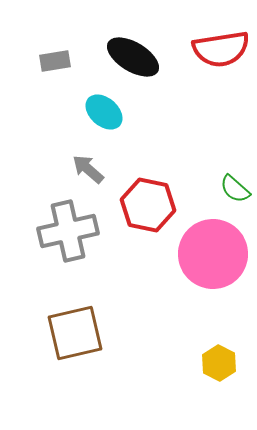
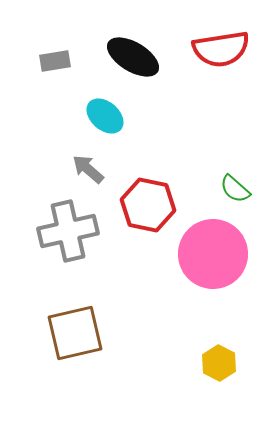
cyan ellipse: moved 1 px right, 4 px down
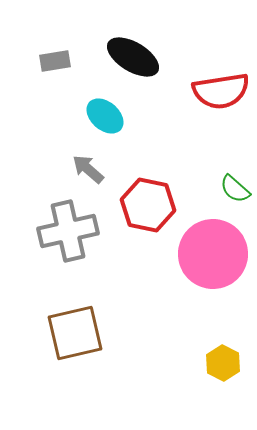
red semicircle: moved 42 px down
yellow hexagon: moved 4 px right
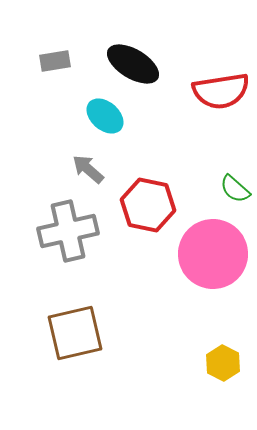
black ellipse: moved 7 px down
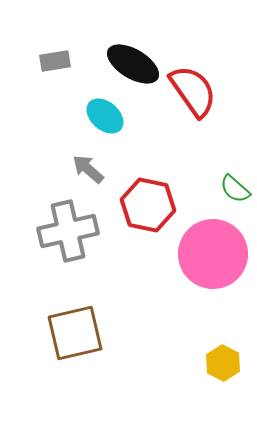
red semicircle: moved 28 px left; rotated 116 degrees counterclockwise
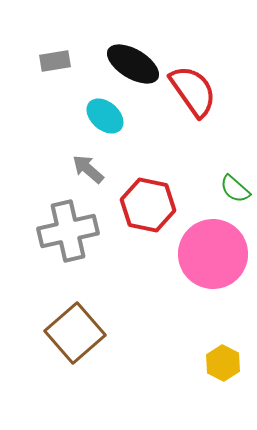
brown square: rotated 28 degrees counterclockwise
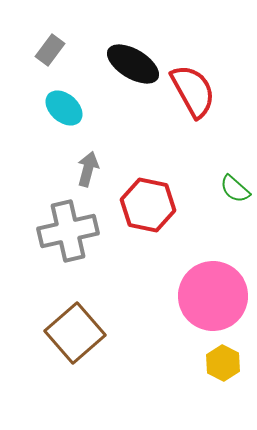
gray rectangle: moved 5 px left, 11 px up; rotated 44 degrees counterclockwise
red semicircle: rotated 6 degrees clockwise
cyan ellipse: moved 41 px left, 8 px up
gray arrow: rotated 64 degrees clockwise
pink circle: moved 42 px down
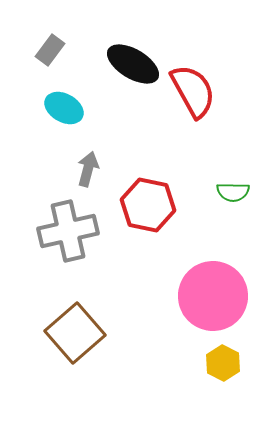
cyan ellipse: rotated 12 degrees counterclockwise
green semicircle: moved 2 px left, 3 px down; rotated 40 degrees counterclockwise
